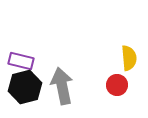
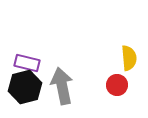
purple rectangle: moved 6 px right, 2 px down
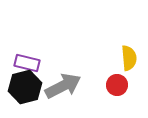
gray arrow: moved 1 px right; rotated 75 degrees clockwise
